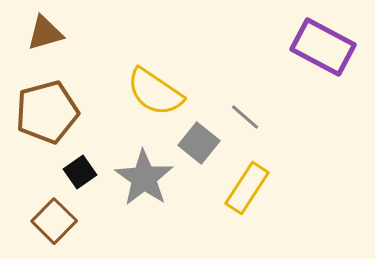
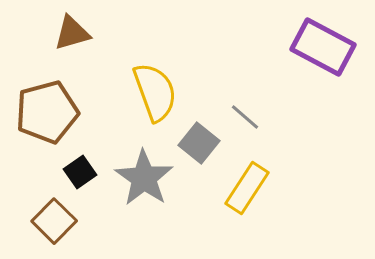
brown triangle: moved 27 px right
yellow semicircle: rotated 144 degrees counterclockwise
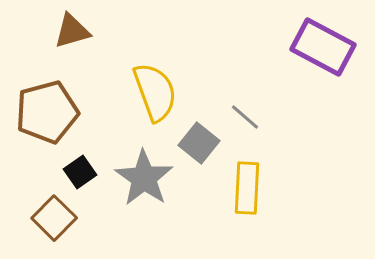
brown triangle: moved 2 px up
yellow rectangle: rotated 30 degrees counterclockwise
brown square: moved 3 px up
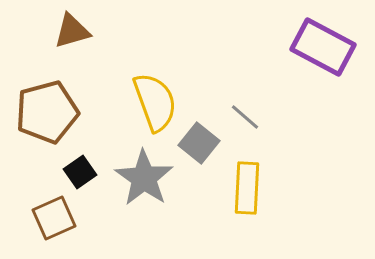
yellow semicircle: moved 10 px down
brown square: rotated 21 degrees clockwise
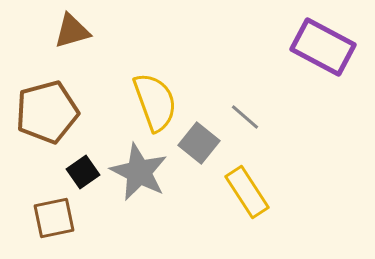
black square: moved 3 px right
gray star: moved 5 px left, 6 px up; rotated 8 degrees counterclockwise
yellow rectangle: moved 4 px down; rotated 36 degrees counterclockwise
brown square: rotated 12 degrees clockwise
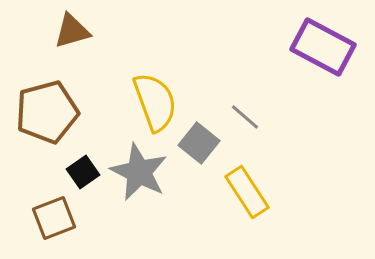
brown square: rotated 9 degrees counterclockwise
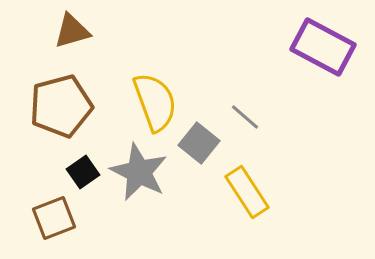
brown pentagon: moved 14 px right, 6 px up
